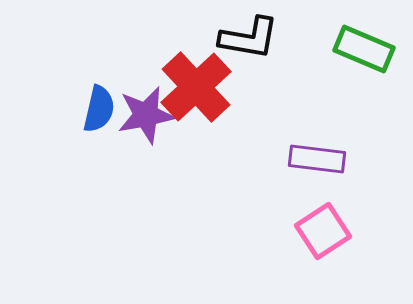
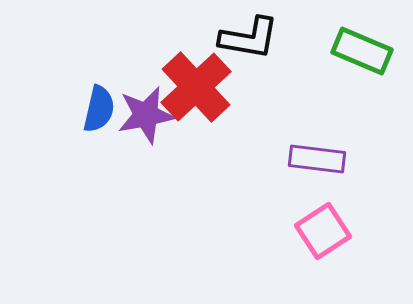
green rectangle: moved 2 px left, 2 px down
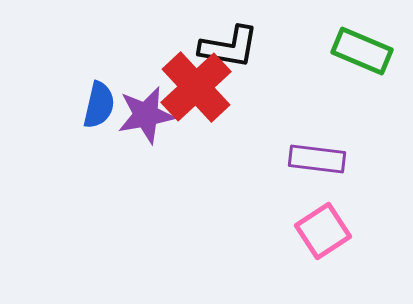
black L-shape: moved 20 px left, 9 px down
blue semicircle: moved 4 px up
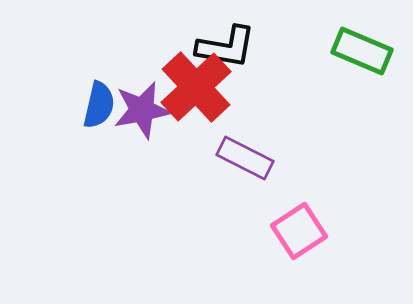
black L-shape: moved 3 px left
purple star: moved 4 px left, 5 px up
purple rectangle: moved 72 px left, 1 px up; rotated 20 degrees clockwise
pink square: moved 24 px left
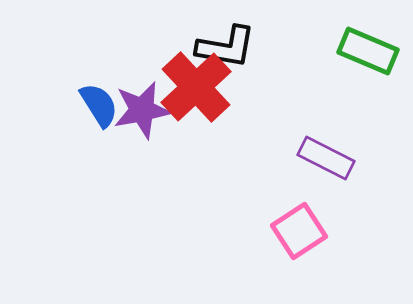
green rectangle: moved 6 px right
blue semicircle: rotated 45 degrees counterclockwise
purple rectangle: moved 81 px right
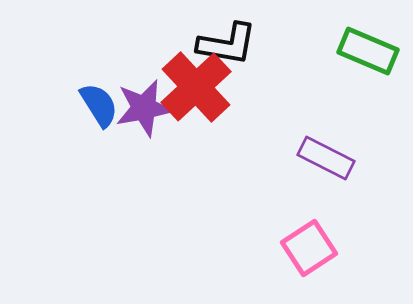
black L-shape: moved 1 px right, 3 px up
purple star: moved 2 px right, 2 px up
pink square: moved 10 px right, 17 px down
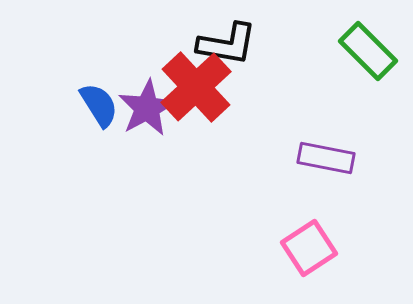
green rectangle: rotated 22 degrees clockwise
purple star: moved 3 px right; rotated 18 degrees counterclockwise
purple rectangle: rotated 16 degrees counterclockwise
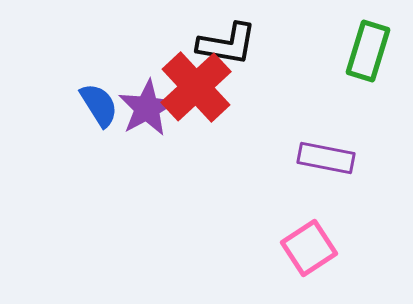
green rectangle: rotated 62 degrees clockwise
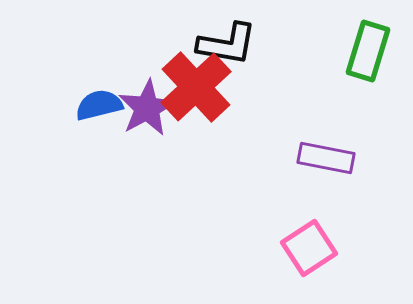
blue semicircle: rotated 72 degrees counterclockwise
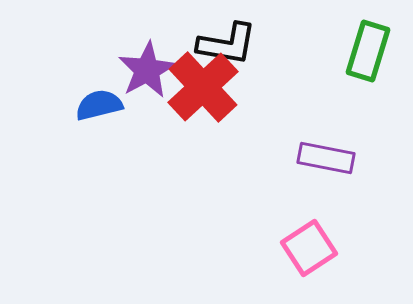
red cross: moved 7 px right
purple star: moved 38 px up
